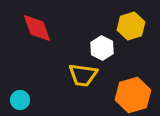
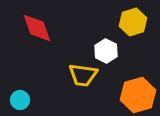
yellow hexagon: moved 2 px right, 4 px up
white hexagon: moved 4 px right, 3 px down
orange hexagon: moved 5 px right
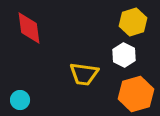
red diamond: moved 8 px left; rotated 12 degrees clockwise
white hexagon: moved 18 px right, 4 px down
yellow trapezoid: moved 1 px right, 1 px up
orange hexagon: moved 2 px left, 1 px up
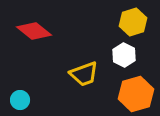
red diamond: moved 5 px right, 3 px down; rotated 44 degrees counterclockwise
yellow trapezoid: rotated 28 degrees counterclockwise
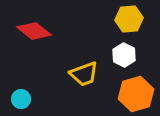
yellow hexagon: moved 4 px left, 3 px up; rotated 12 degrees clockwise
cyan circle: moved 1 px right, 1 px up
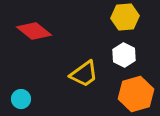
yellow hexagon: moved 4 px left, 2 px up
yellow trapezoid: rotated 16 degrees counterclockwise
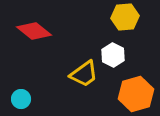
white hexagon: moved 11 px left
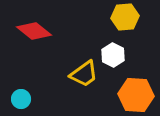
orange hexagon: moved 1 px down; rotated 20 degrees clockwise
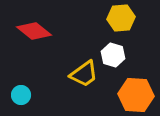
yellow hexagon: moved 4 px left, 1 px down
white hexagon: rotated 10 degrees counterclockwise
cyan circle: moved 4 px up
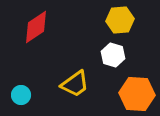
yellow hexagon: moved 1 px left, 2 px down
red diamond: moved 2 px right, 4 px up; rotated 72 degrees counterclockwise
yellow trapezoid: moved 9 px left, 10 px down
orange hexagon: moved 1 px right, 1 px up
